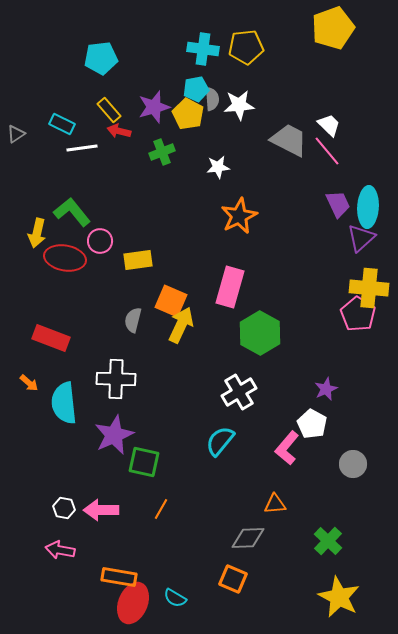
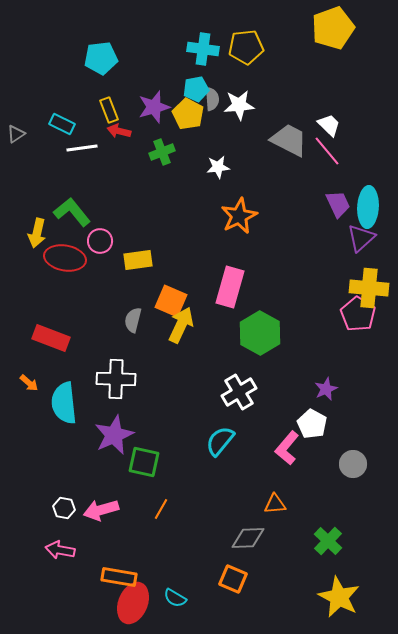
yellow rectangle at (109, 110): rotated 20 degrees clockwise
pink arrow at (101, 510): rotated 16 degrees counterclockwise
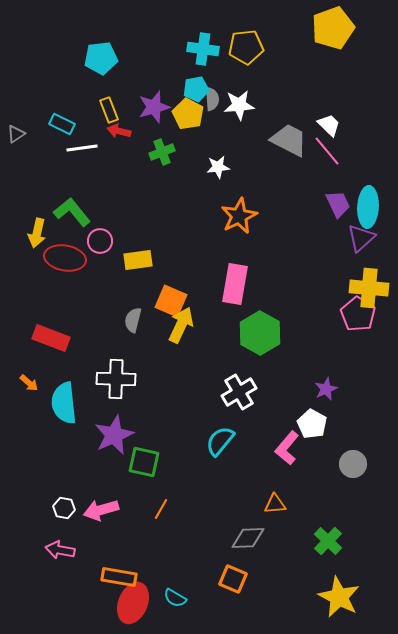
pink rectangle at (230, 287): moved 5 px right, 3 px up; rotated 6 degrees counterclockwise
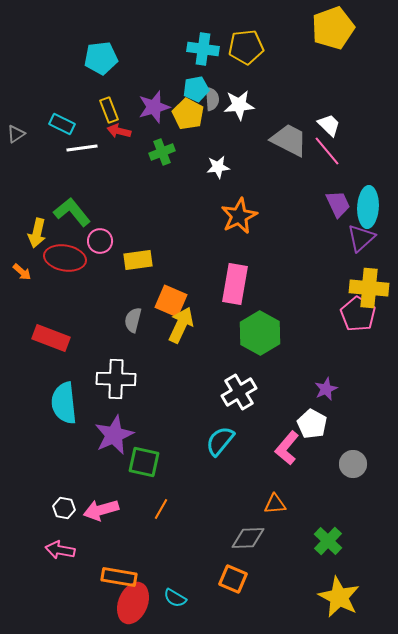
orange arrow at (29, 383): moved 7 px left, 111 px up
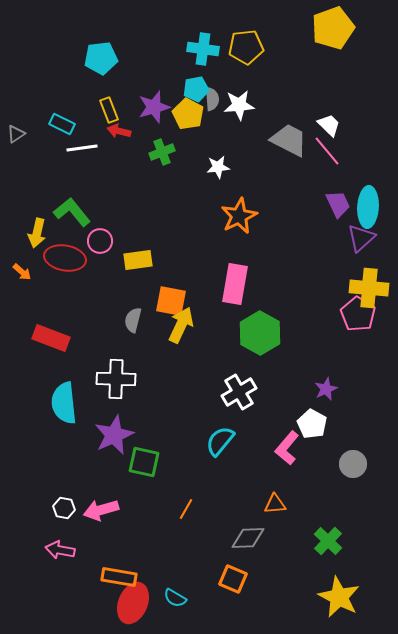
orange square at (171, 301): rotated 12 degrees counterclockwise
orange line at (161, 509): moved 25 px right
